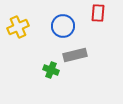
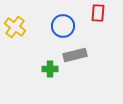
yellow cross: moved 3 px left; rotated 30 degrees counterclockwise
green cross: moved 1 px left, 1 px up; rotated 21 degrees counterclockwise
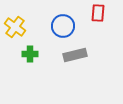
green cross: moved 20 px left, 15 px up
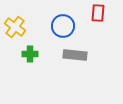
gray rectangle: rotated 20 degrees clockwise
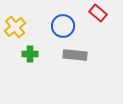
red rectangle: rotated 54 degrees counterclockwise
yellow cross: rotated 15 degrees clockwise
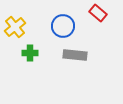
green cross: moved 1 px up
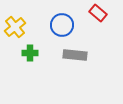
blue circle: moved 1 px left, 1 px up
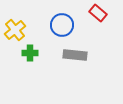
yellow cross: moved 3 px down
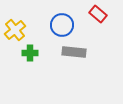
red rectangle: moved 1 px down
gray rectangle: moved 1 px left, 3 px up
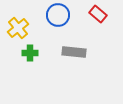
blue circle: moved 4 px left, 10 px up
yellow cross: moved 3 px right, 2 px up
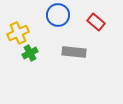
red rectangle: moved 2 px left, 8 px down
yellow cross: moved 5 px down; rotated 15 degrees clockwise
green cross: rotated 28 degrees counterclockwise
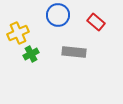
green cross: moved 1 px right, 1 px down
